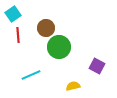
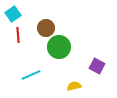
yellow semicircle: moved 1 px right
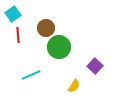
purple square: moved 2 px left; rotated 14 degrees clockwise
yellow semicircle: rotated 136 degrees clockwise
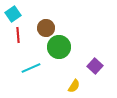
cyan line: moved 7 px up
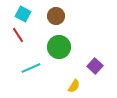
cyan square: moved 10 px right; rotated 28 degrees counterclockwise
brown circle: moved 10 px right, 12 px up
red line: rotated 28 degrees counterclockwise
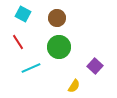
brown circle: moved 1 px right, 2 px down
red line: moved 7 px down
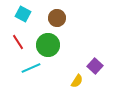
green circle: moved 11 px left, 2 px up
yellow semicircle: moved 3 px right, 5 px up
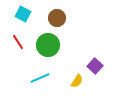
cyan line: moved 9 px right, 10 px down
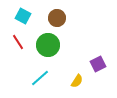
cyan square: moved 2 px down
purple square: moved 3 px right, 2 px up; rotated 21 degrees clockwise
cyan line: rotated 18 degrees counterclockwise
